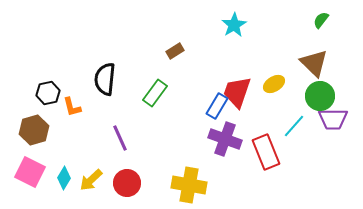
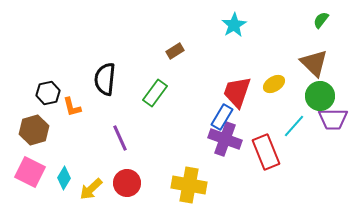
blue rectangle: moved 5 px right, 11 px down
yellow arrow: moved 9 px down
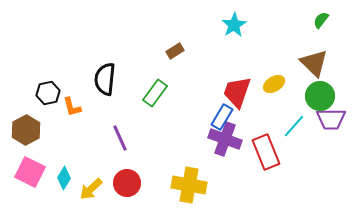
purple trapezoid: moved 2 px left
brown hexagon: moved 8 px left; rotated 12 degrees counterclockwise
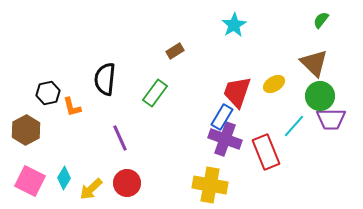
pink square: moved 9 px down
yellow cross: moved 21 px right
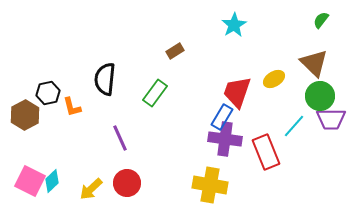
yellow ellipse: moved 5 px up
brown hexagon: moved 1 px left, 15 px up
purple cross: rotated 12 degrees counterclockwise
cyan diamond: moved 12 px left, 3 px down; rotated 15 degrees clockwise
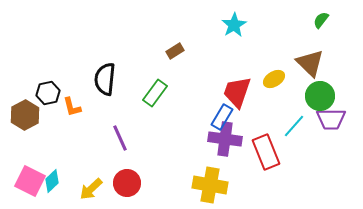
brown triangle: moved 4 px left
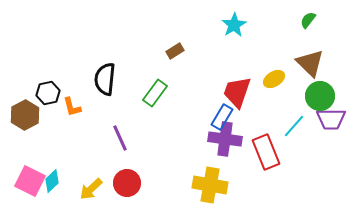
green semicircle: moved 13 px left
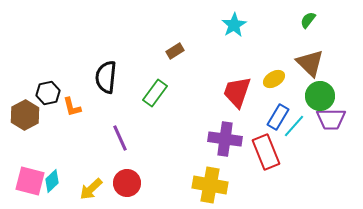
black semicircle: moved 1 px right, 2 px up
blue rectangle: moved 56 px right
pink square: rotated 12 degrees counterclockwise
